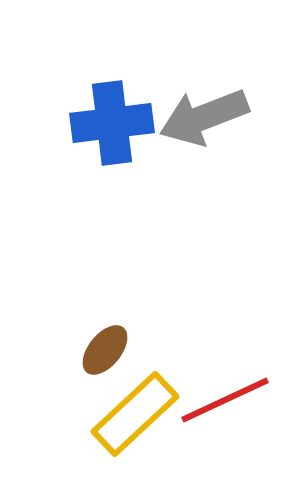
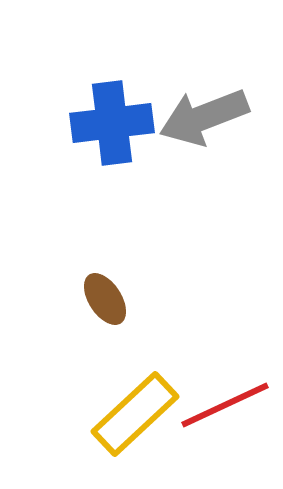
brown ellipse: moved 51 px up; rotated 72 degrees counterclockwise
red line: moved 5 px down
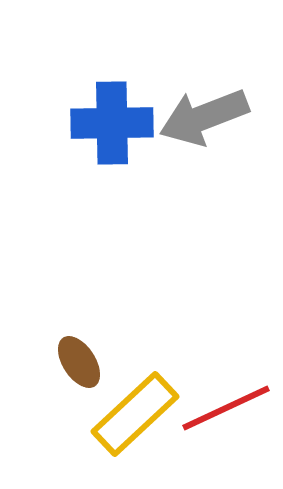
blue cross: rotated 6 degrees clockwise
brown ellipse: moved 26 px left, 63 px down
red line: moved 1 px right, 3 px down
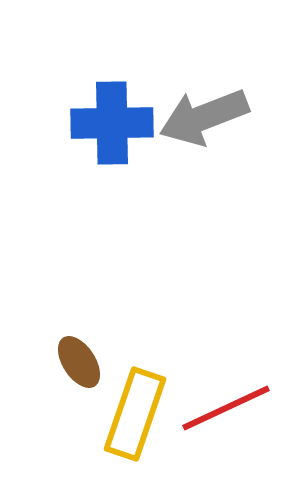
yellow rectangle: rotated 28 degrees counterclockwise
